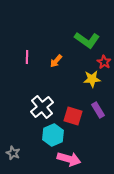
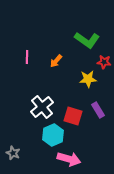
red star: rotated 24 degrees counterclockwise
yellow star: moved 4 px left
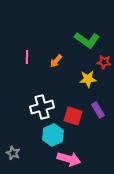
white cross: rotated 25 degrees clockwise
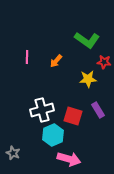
white cross: moved 3 px down
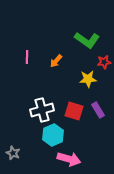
red star: rotated 16 degrees counterclockwise
red square: moved 1 px right, 5 px up
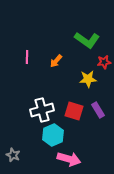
gray star: moved 2 px down
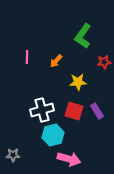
green L-shape: moved 4 px left, 4 px up; rotated 90 degrees clockwise
yellow star: moved 10 px left, 3 px down
purple rectangle: moved 1 px left, 1 px down
cyan hexagon: rotated 10 degrees clockwise
gray star: rotated 24 degrees counterclockwise
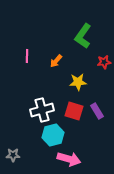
pink line: moved 1 px up
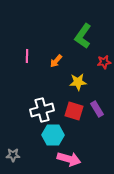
purple rectangle: moved 2 px up
cyan hexagon: rotated 15 degrees clockwise
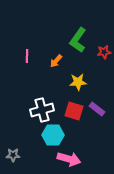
green L-shape: moved 5 px left, 4 px down
red star: moved 10 px up
purple rectangle: rotated 21 degrees counterclockwise
